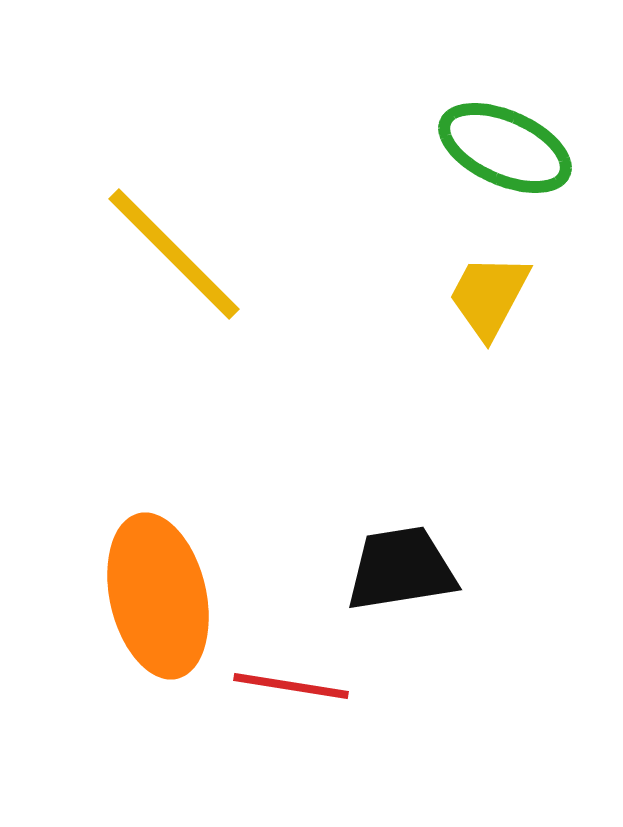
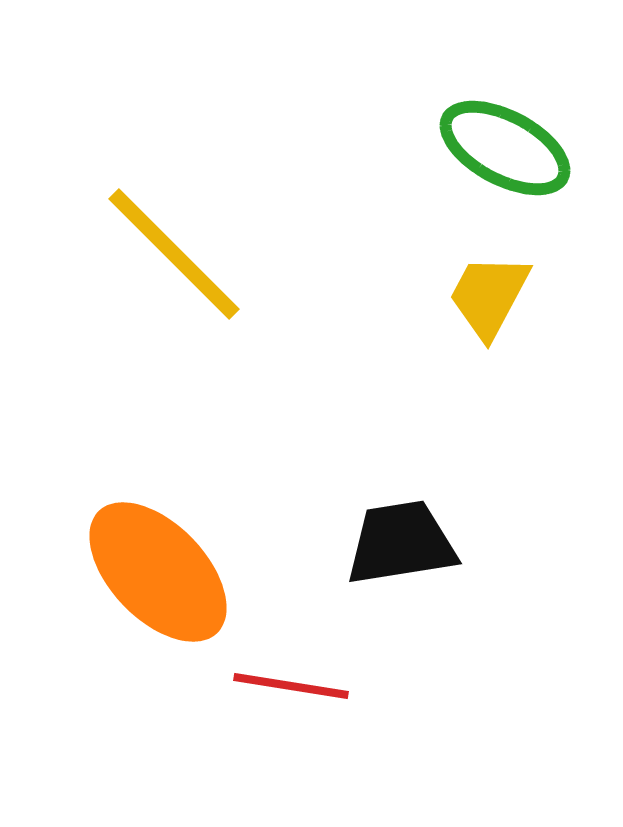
green ellipse: rotated 4 degrees clockwise
black trapezoid: moved 26 px up
orange ellipse: moved 24 px up; rotated 31 degrees counterclockwise
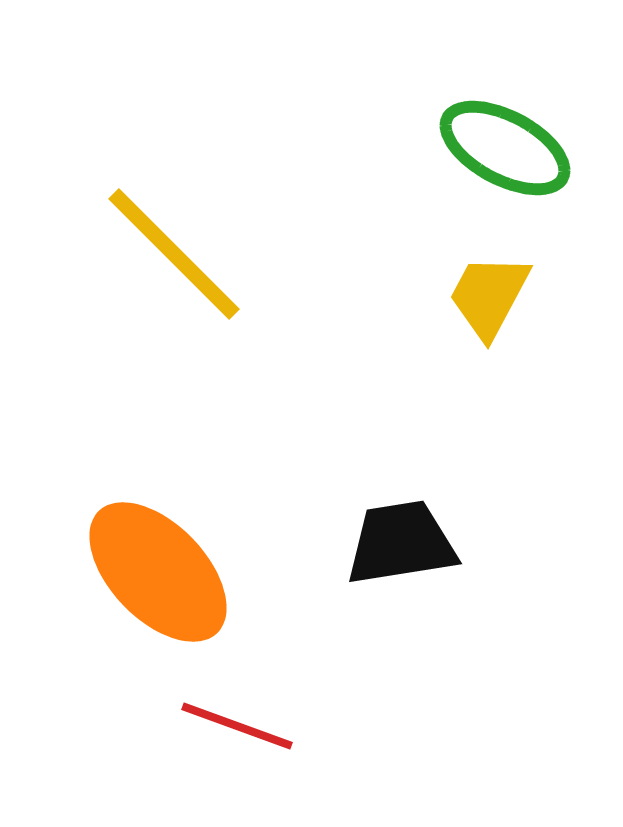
red line: moved 54 px left, 40 px down; rotated 11 degrees clockwise
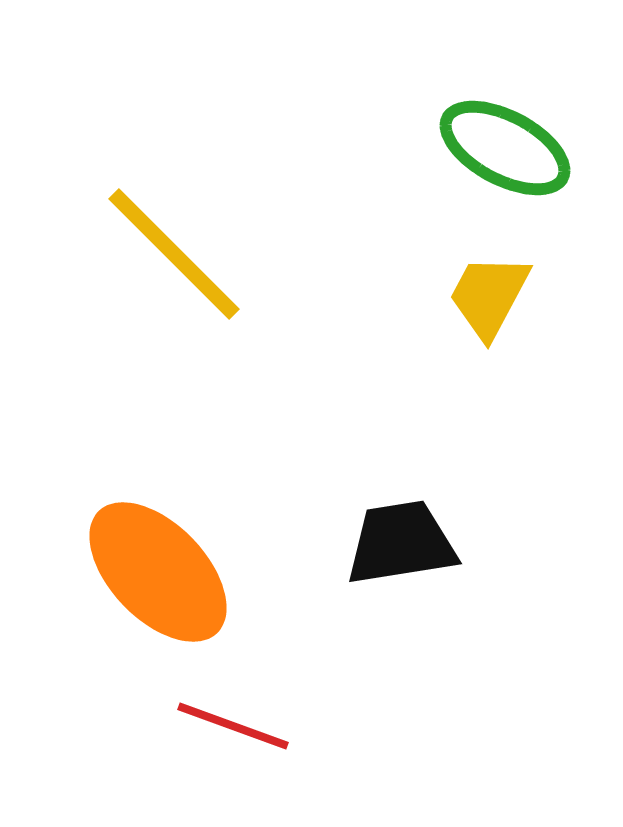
red line: moved 4 px left
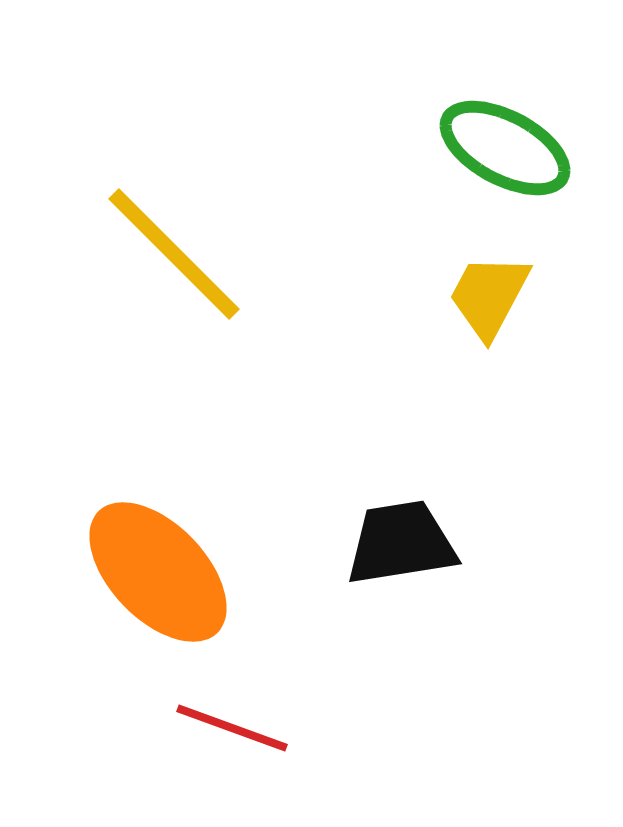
red line: moved 1 px left, 2 px down
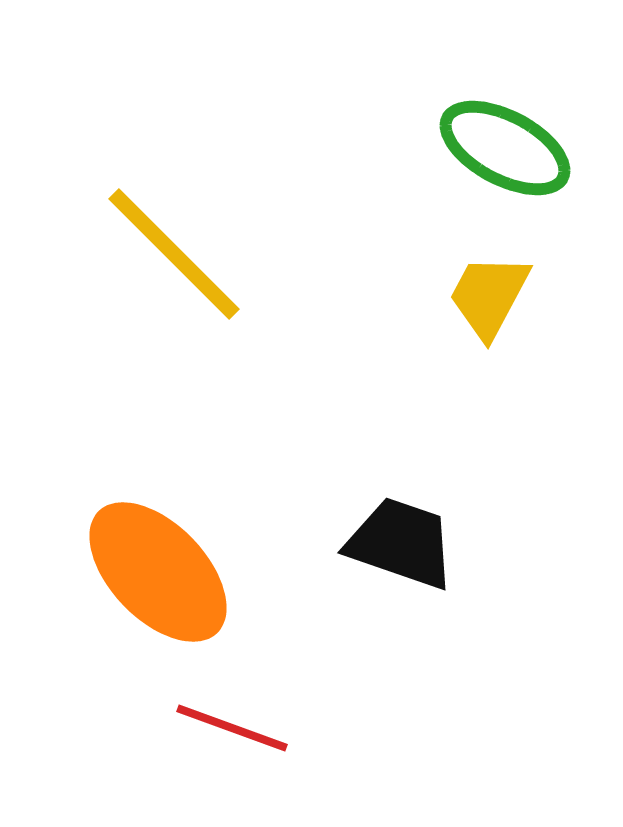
black trapezoid: rotated 28 degrees clockwise
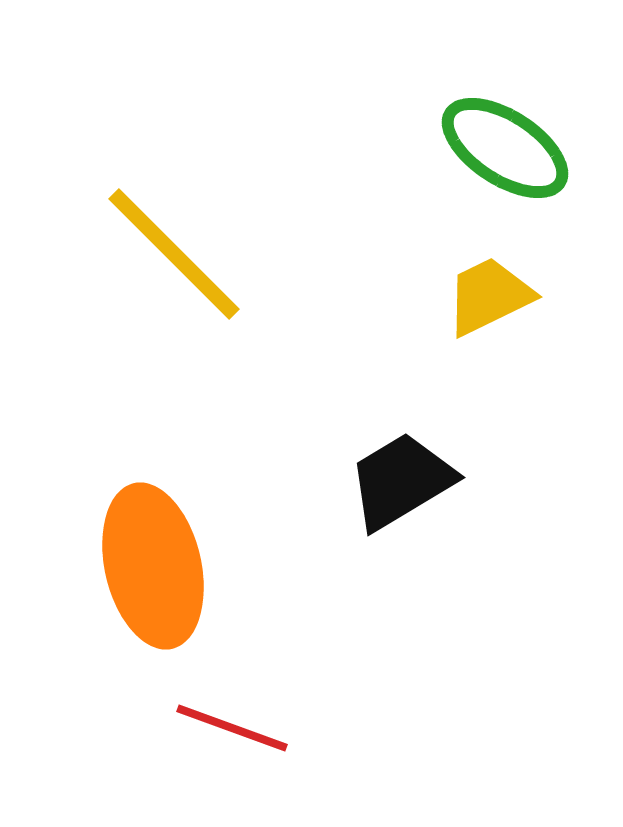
green ellipse: rotated 5 degrees clockwise
yellow trapezoid: rotated 36 degrees clockwise
black trapezoid: moved 62 px up; rotated 50 degrees counterclockwise
orange ellipse: moved 5 px left, 6 px up; rotated 31 degrees clockwise
